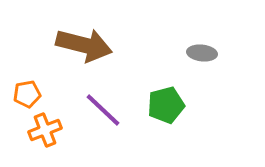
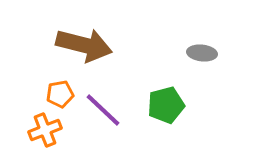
orange pentagon: moved 33 px right
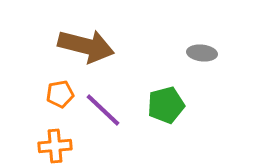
brown arrow: moved 2 px right, 1 px down
orange cross: moved 10 px right, 16 px down; rotated 16 degrees clockwise
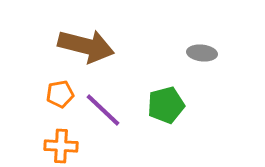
orange cross: moved 6 px right; rotated 8 degrees clockwise
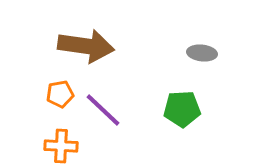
brown arrow: rotated 6 degrees counterclockwise
green pentagon: moved 16 px right, 4 px down; rotated 12 degrees clockwise
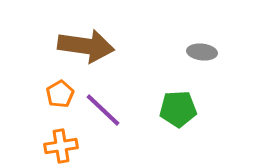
gray ellipse: moved 1 px up
orange pentagon: rotated 20 degrees counterclockwise
green pentagon: moved 4 px left
orange cross: rotated 12 degrees counterclockwise
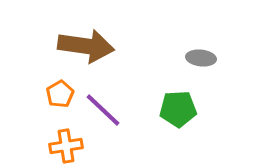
gray ellipse: moved 1 px left, 6 px down
orange cross: moved 5 px right
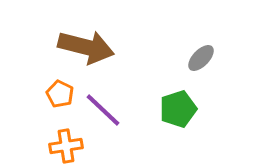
brown arrow: moved 1 px down; rotated 6 degrees clockwise
gray ellipse: rotated 52 degrees counterclockwise
orange pentagon: rotated 16 degrees counterclockwise
green pentagon: rotated 15 degrees counterclockwise
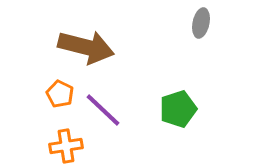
gray ellipse: moved 35 px up; rotated 32 degrees counterclockwise
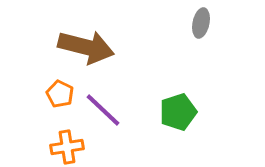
green pentagon: moved 3 px down
orange cross: moved 1 px right, 1 px down
